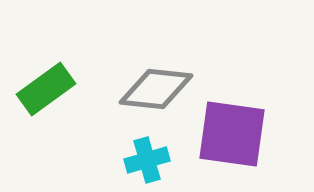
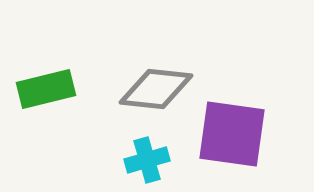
green rectangle: rotated 22 degrees clockwise
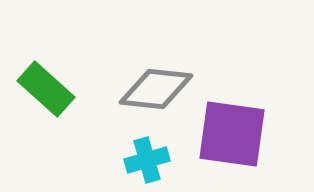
green rectangle: rotated 56 degrees clockwise
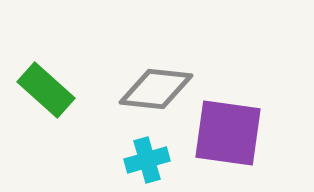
green rectangle: moved 1 px down
purple square: moved 4 px left, 1 px up
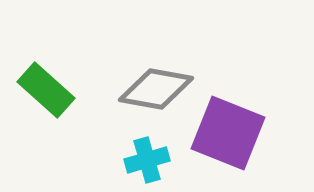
gray diamond: rotated 4 degrees clockwise
purple square: rotated 14 degrees clockwise
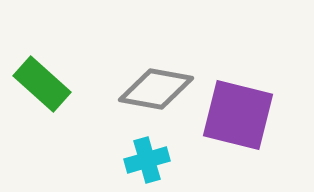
green rectangle: moved 4 px left, 6 px up
purple square: moved 10 px right, 18 px up; rotated 8 degrees counterclockwise
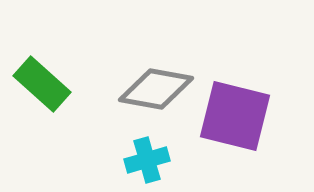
purple square: moved 3 px left, 1 px down
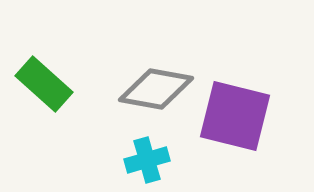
green rectangle: moved 2 px right
